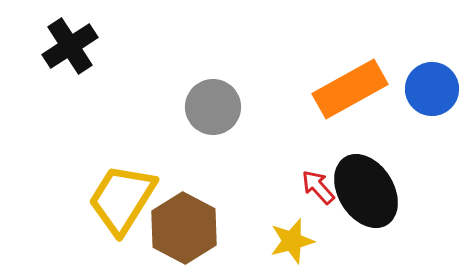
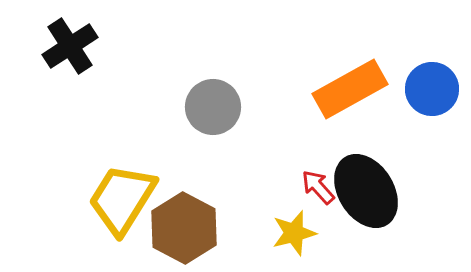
yellow star: moved 2 px right, 8 px up
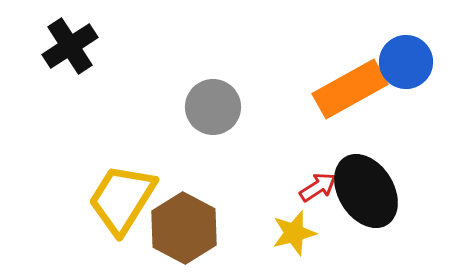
blue circle: moved 26 px left, 27 px up
red arrow: rotated 99 degrees clockwise
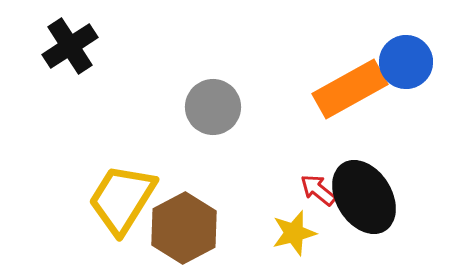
red arrow: moved 3 px down; rotated 108 degrees counterclockwise
black ellipse: moved 2 px left, 6 px down
brown hexagon: rotated 4 degrees clockwise
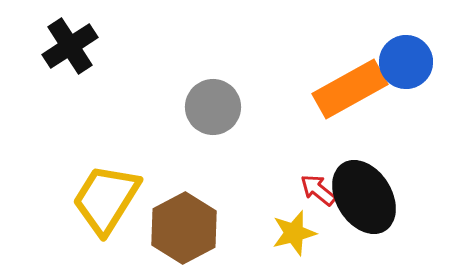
yellow trapezoid: moved 16 px left
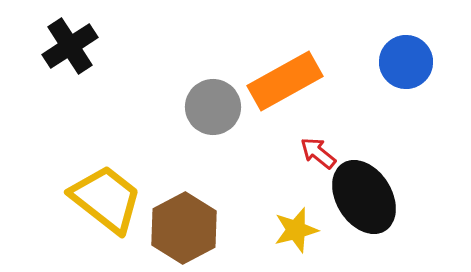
orange rectangle: moved 65 px left, 8 px up
red arrow: moved 37 px up
yellow trapezoid: rotated 96 degrees clockwise
yellow star: moved 2 px right, 3 px up
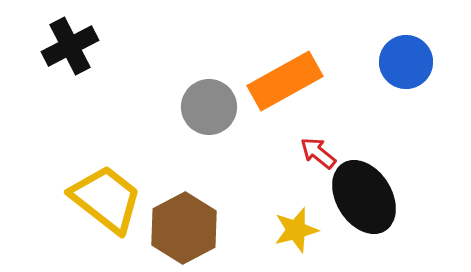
black cross: rotated 6 degrees clockwise
gray circle: moved 4 px left
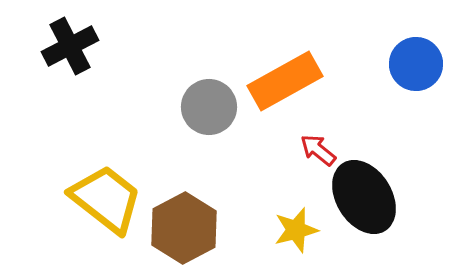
blue circle: moved 10 px right, 2 px down
red arrow: moved 3 px up
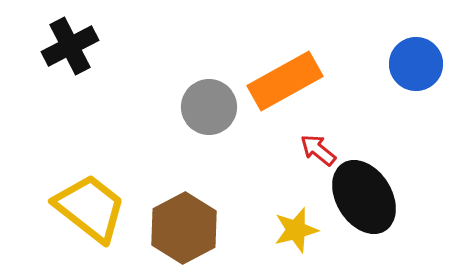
yellow trapezoid: moved 16 px left, 9 px down
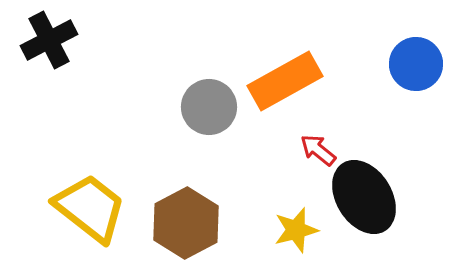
black cross: moved 21 px left, 6 px up
brown hexagon: moved 2 px right, 5 px up
